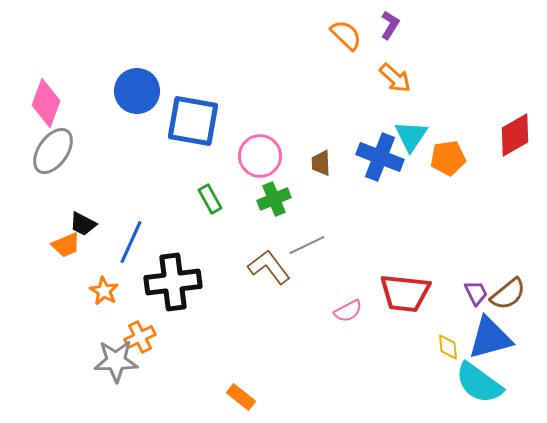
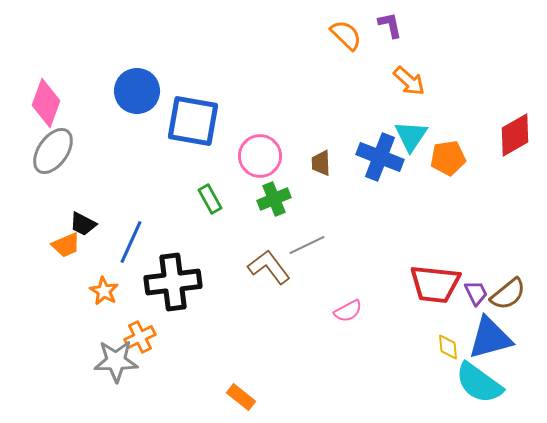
purple L-shape: rotated 44 degrees counterclockwise
orange arrow: moved 14 px right, 3 px down
red trapezoid: moved 30 px right, 9 px up
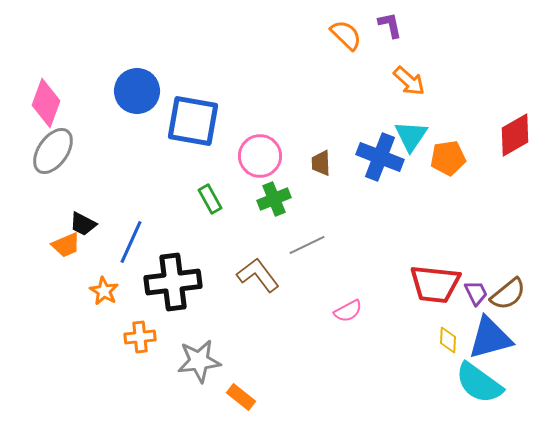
brown L-shape: moved 11 px left, 8 px down
orange cross: rotated 20 degrees clockwise
yellow diamond: moved 7 px up; rotated 8 degrees clockwise
gray star: moved 83 px right; rotated 6 degrees counterclockwise
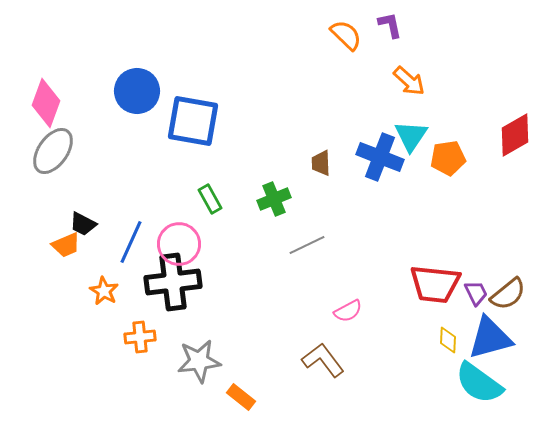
pink circle: moved 81 px left, 88 px down
brown L-shape: moved 65 px right, 85 px down
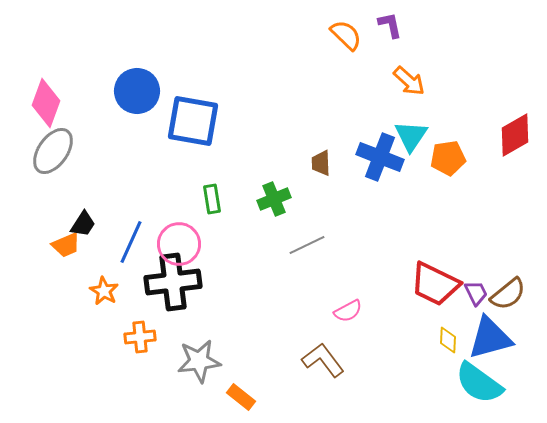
green rectangle: moved 2 px right; rotated 20 degrees clockwise
black trapezoid: rotated 84 degrees counterclockwise
red trapezoid: rotated 20 degrees clockwise
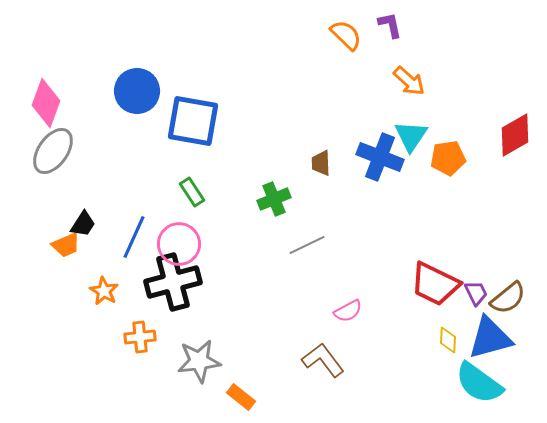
green rectangle: moved 20 px left, 7 px up; rotated 24 degrees counterclockwise
blue line: moved 3 px right, 5 px up
black cross: rotated 8 degrees counterclockwise
brown semicircle: moved 4 px down
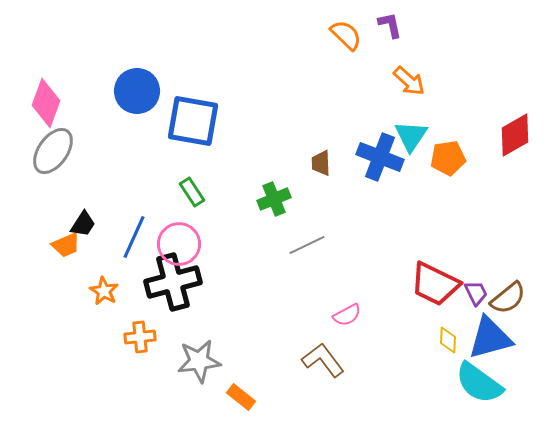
pink semicircle: moved 1 px left, 4 px down
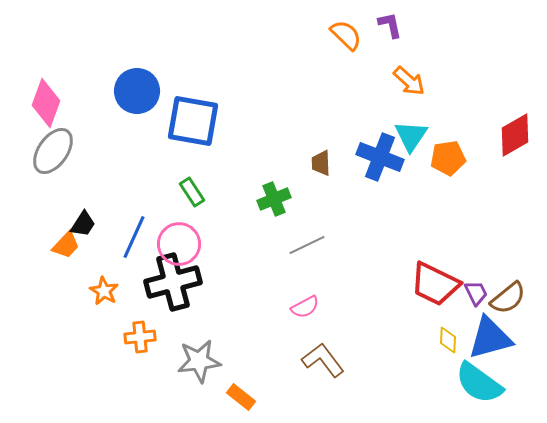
orange trapezoid: rotated 24 degrees counterclockwise
pink semicircle: moved 42 px left, 8 px up
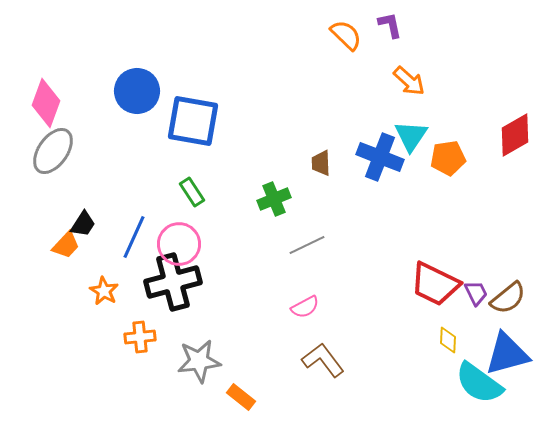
blue triangle: moved 17 px right, 16 px down
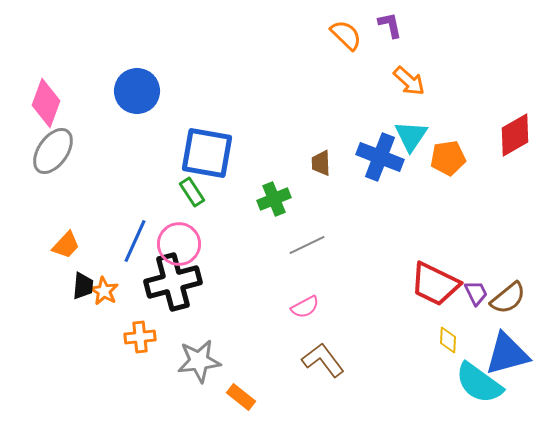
blue square: moved 14 px right, 32 px down
black trapezoid: moved 62 px down; rotated 28 degrees counterclockwise
blue line: moved 1 px right, 4 px down
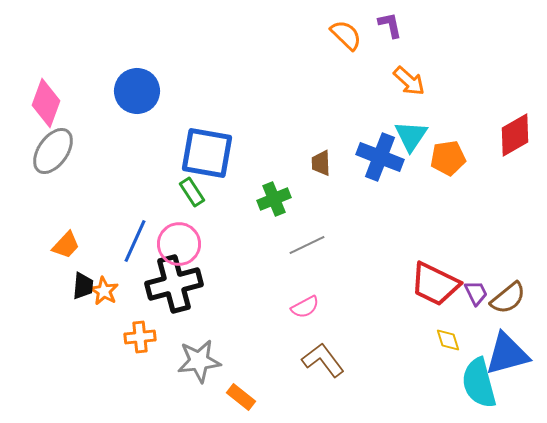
black cross: moved 1 px right, 2 px down
yellow diamond: rotated 20 degrees counterclockwise
cyan semicircle: rotated 39 degrees clockwise
